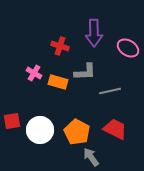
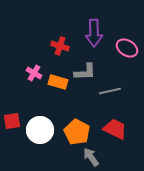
pink ellipse: moved 1 px left
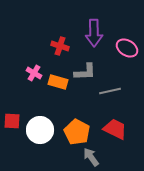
red square: rotated 12 degrees clockwise
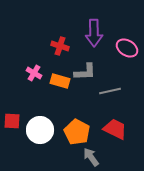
orange rectangle: moved 2 px right, 1 px up
